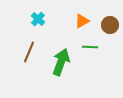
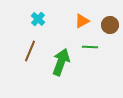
brown line: moved 1 px right, 1 px up
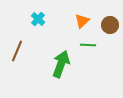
orange triangle: rotated 14 degrees counterclockwise
green line: moved 2 px left, 2 px up
brown line: moved 13 px left
green arrow: moved 2 px down
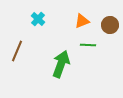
orange triangle: rotated 21 degrees clockwise
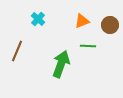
green line: moved 1 px down
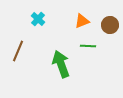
brown line: moved 1 px right
green arrow: rotated 40 degrees counterclockwise
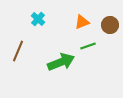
orange triangle: moved 1 px down
green line: rotated 21 degrees counterclockwise
green arrow: moved 2 px up; rotated 88 degrees clockwise
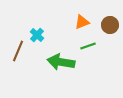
cyan cross: moved 1 px left, 16 px down
green arrow: rotated 148 degrees counterclockwise
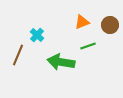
brown line: moved 4 px down
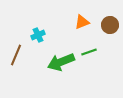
cyan cross: moved 1 px right; rotated 24 degrees clockwise
green line: moved 1 px right, 6 px down
brown line: moved 2 px left
green arrow: rotated 32 degrees counterclockwise
